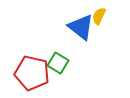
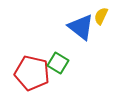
yellow semicircle: moved 2 px right
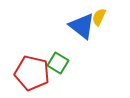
yellow semicircle: moved 2 px left, 1 px down
blue triangle: moved 1 px right, 1 px up
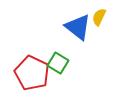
blue triangle: moved 4 px left, 1 px down
red pentagon: rotated 12 degrees clockwise
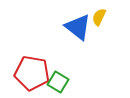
green square: moved 19 px down
red pentagon: rotated 16 degrees counterclockwise
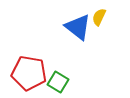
red pentagon: moved 3 px left
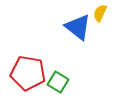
yellow semicircle: moved 1 px right, 4 px up
red pentagon: moved 1 px left
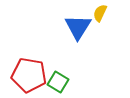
blue triangle: rotated 24 degrees clockwise
red pentagon: moved 1 px right, 2 px down
